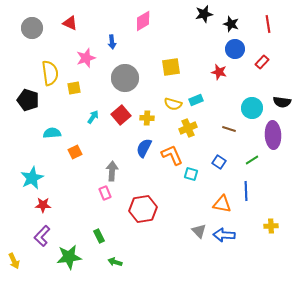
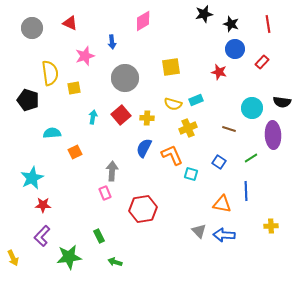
pink star at (86, 58): moved 1 px left, 2 px up
cyan arrow at (93, 117): rotated 24 degrees counterclockwise
green line at (252, 160): moved 1 px left, 2 px up
yellow arrow at (14, 261): moved 1 px left, 3 px up
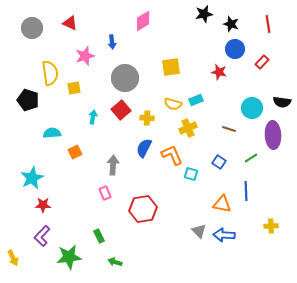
red square at (121, 115): moved 5 px up
gray arrow at (112, 171): moved 1 px right, 6 px up
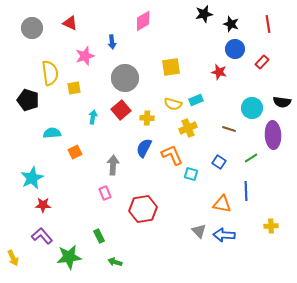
purple L-shape at (42, 236): rotated 95 degrees clockwise
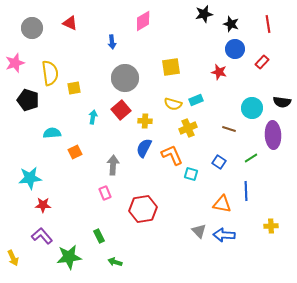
pink star at (85, 56): moved 70 px left, 7 px down
yellow cross at (147, 118): moved 2 px left, 3 px down
cyan star at (32, 178): moved 2 px left; rotated 20 degrees clockwise
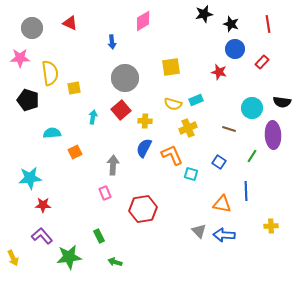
pink star at (15, 63): moved 5 px right, 5 px up; rotated 18 degrees clockwise
green line at (251, 158): moved 1 px right, 2 px up; rotated 24 degrees counterclockwise
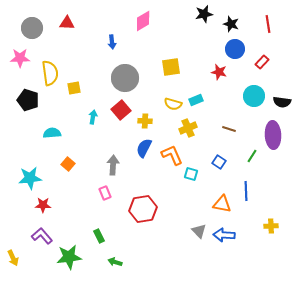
red triangle at (70, 23): moved 3 px left; rotated 21 degrees counterclockwise
cyan circle at (252, 108): moved 2 px right, 12 px up
orange square at (75, 152): moved 7 px left, 12 px down; rotated 24 degrees counterclockwise
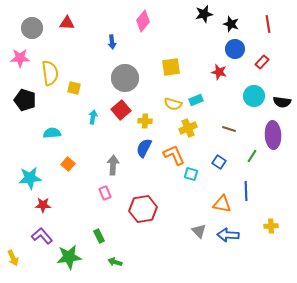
pink diamond at (143, 21): rotated 20 degrees counterclockwise
yellow square at (74, 88): rotated 24 degrees clockwise
black pentagon at (28, 100): moved 3 px left
orange L-shape at (172, 155): moved 2 px right
blue arrow at (224, 235): moved 4 px right
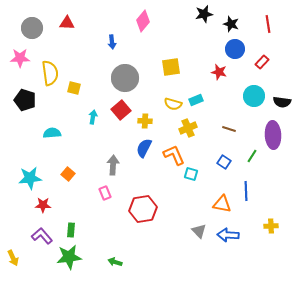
blue square at (219, 162): moved 5 px right
orange square at (68, 164): moved 10 px down
green rectangle at (99, 236): moved 28 px left, 6 px up; rotated 32 degrees clockwise
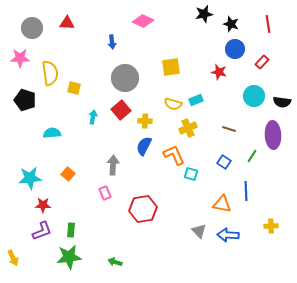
pink diamond at (143, 21): rotated 75 degrees clockwise
blue semicircle at (144, 148): moved 2 px up
purple L-shape at (42, 236): moved 5 px up; rotated 110 degrees clockwise
